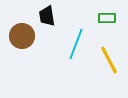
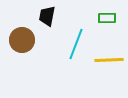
black trapezoid: rotated 20 degrees clockwise
brown circle: moved 4 px down
yellow line: rotated 64 degrees counterclockwise
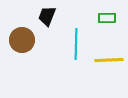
black trapezoid: rotated 10 degrees clockwise
cyan line: rotated 20 degrees counterclockwise
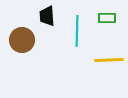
black trapezoid: rotated 25 degrees counterclockwise
cyan line: moved 1 px right, 13 px up
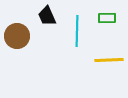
black trapezoid: rotated 20 degrees counterclockwise
brown circle: moved 5 px left, 4 px up
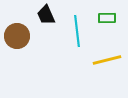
black trapezoid: moved 1 px left, 1 px up
cyan line: rotated 8 degrees counterclockwise
yellow line: moved 2 px left; rotated 12 degrees counterclockwise
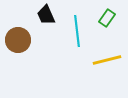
green rectangle: rotated 54 degrees counterclockwise
brown circle: moved 1 px right, 4 px down
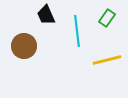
brown circle: moved 6 px right, 6 px down
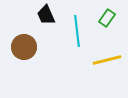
brown circle: moved 1 px down
